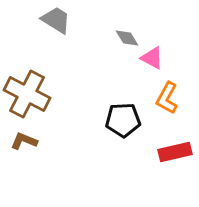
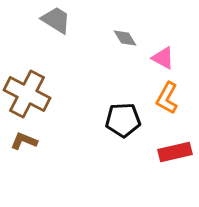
gray diamond: moved 2 px left
pink triangle: moved 11 px right
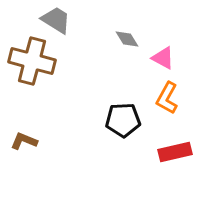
gray diamond: moved 2 px right, 1 px down
brown cross: moved 5 px right, 33 px up; rotated 12 degrees counterclockwise
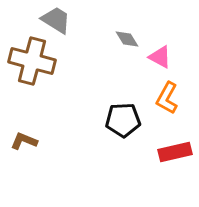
pink triangle: moved 3 px left, 1 px up
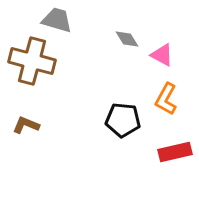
gray trapezoid: moved 1 px right; rotated 16 degrees counterclockwise
pink triangle: moved 2 px right, 2 px up
orange L-shape: moved 1 px left, 1 px down
black pentagon: rotated 8 degrees clockwise
brown L-shape: moved 2 px right, 16 px up
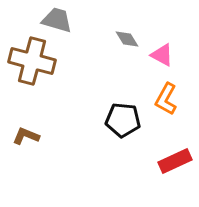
brown L-shape: moved 11 px down
red rectangle: moved 9 px down; rotated 12 degrees counterclockwise
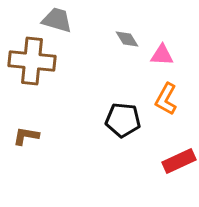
pink triangle: rotated 25 degrees counterclockwise
brown cross: rotated 9 degrees counterclockwise
brown L-shape: rotated 12 degrees counterclockwise
red rectangle: moved 4 px right
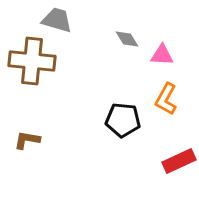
brown L-shape: moved 1 px right, 4 px down
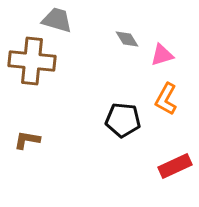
pink triangle: rotated 20 degrees counterclockwise
red rectangle: moved 4 px left, 5 px down
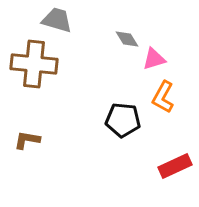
pink triangle: moved 8 px left, 4 px down
brown cross: moved 2 px right, 3 px down
orange L-shape: moved 3 px left, 2 px up
